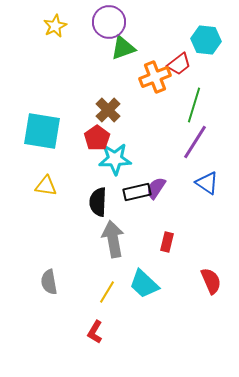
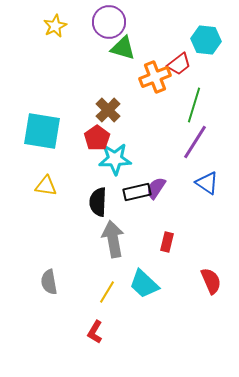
green triangle: rotated 36 degrees clockwise
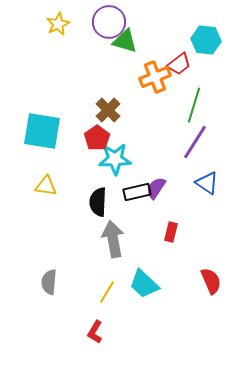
yellow star: moved 3 px right, 2 px up
green triangle: moved 2 px right, 7 px up
red rectangle: moved 4 px right, 10 px up
gray semicircle: rotated 15 degrees clockwise
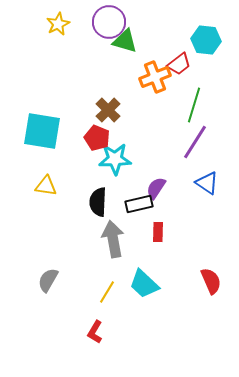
red pentagon: rotated 15 degrees counterclockwise
black rectangle: moved 2 px right, 12 px down
red rectangle: moved 13 px left; rotated 12 degrees counterclockwise
gray semicircle: moved 1 px left, 2 px up; rotated 25 degrees clockwise
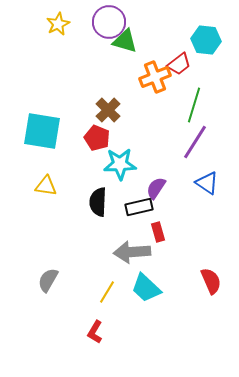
cyan star: moved 5 px right, 5 px down
black rectangle: moved 3 px down
red rectangle: rotated 18 degrees counterclockwise
gray arrow: moved 19 px right, 13 px down; rotated 84 degrees counterclockwise
cyan trapezoid: moved 2 px right, 4 px down
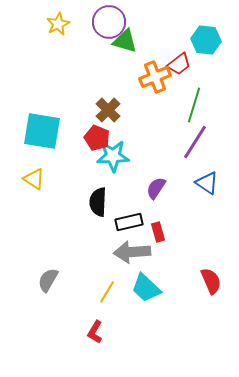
cyan star: moved 7 px left, 8 px up
yellow triangle: moved 12 px left, 7 px up; rotated 25 degrees clockwise
black rectangle: moved 10 px left, 15 px down
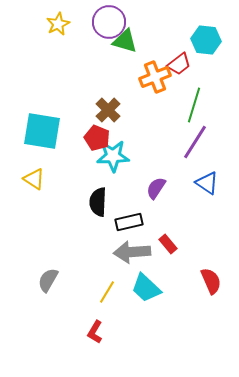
red rectangle: moved 10 px right, 12 px down; rotated 24 degrees counterclockwise
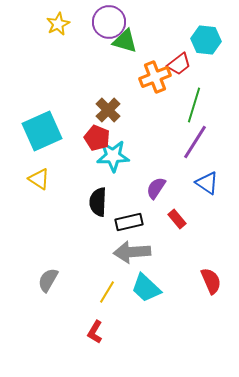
cyan square: rotated 33 degrees counterclockwise
yellow triangle: moved 5 px right
red rectangle: moved 9 px right, 25 px up
